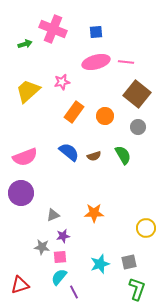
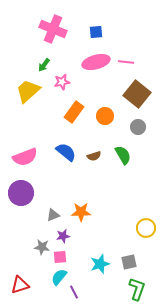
green arrow: moved 19 px right, 21 px down; rotated 144 degrees clockwise
blue semicircle: moved 3 px left
orange star: moved 13 px left, 1 px up
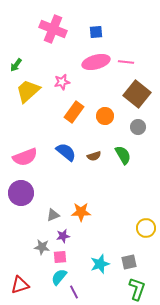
green arrow: moved 28 px left
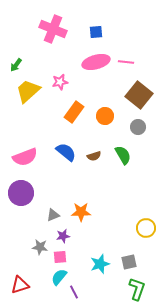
pink star: moved 2 px left
brown square: moved 2 px right, 1 px down
gray star: moved 2 px left
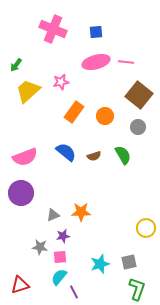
pink star: moved 1 px right
